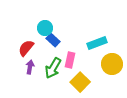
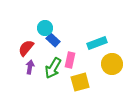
yellow square: rotated 30 degrees clockwise
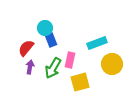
blue rectangle: moved 2 px left; rotated 24 degrees clockwise
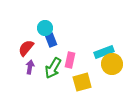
cyan rectangle: moved 7 px right, 9 px down
yellow square: moved 2 px right
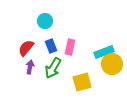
cyan circle: moved 7 px up
blue rectangle: moved 6 px down
pink rectangle: moved 13 px up
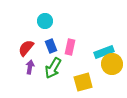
yellow square: moved 1 px right
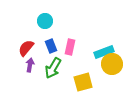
purple arrow: moved 2 px up
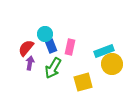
cyan circle: moved 13 px down
cyan rectangle: moved 1 px up
purple arrow: moved 2 px up
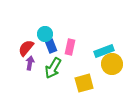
yellow square: moved 1 px right, 1 px down
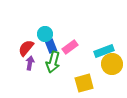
pink rectangle: rotated 42 degrees clockwise
green arrow: moved 6 px up; rotated 15 degrees counterclockwise
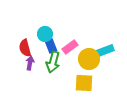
red semicircle: moved 1 px left; rotated 54 degrees counterclockwise
yellow circle: moved 23 px left, 5 px up
yellow square: rotated 18 degrees clockwise
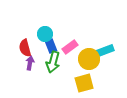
yellow square: rotated 18 degrees counterclockwise
